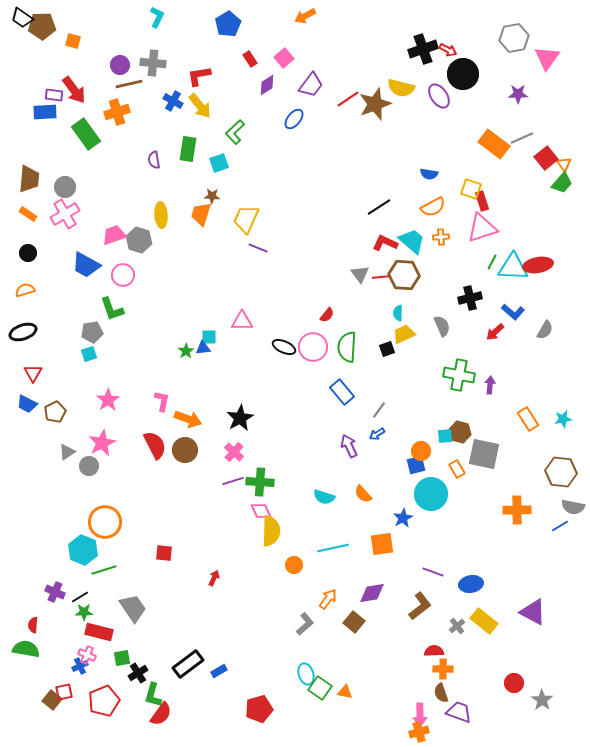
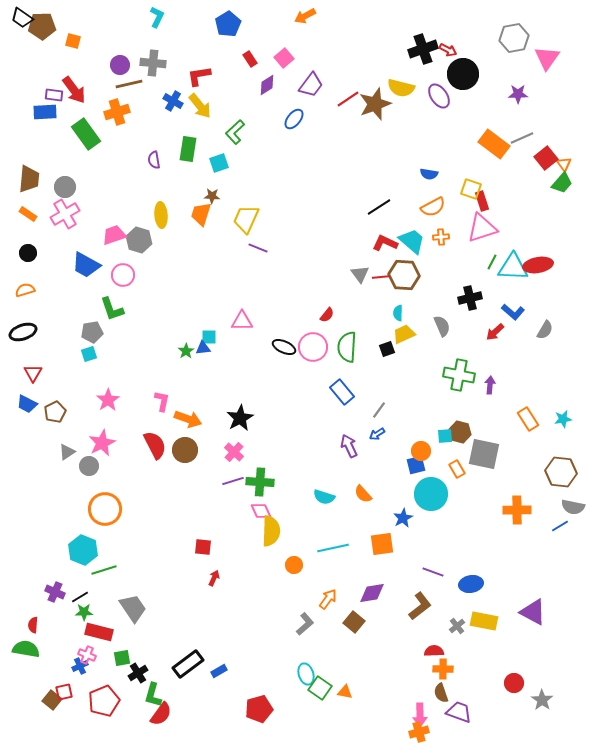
orange circle at (105, 522): moved 13 px up
red square at (164, 553): moved 39 px right, 6 px up
yellow rectangle at (484, 621): rotated 28 degrees counterclockwise
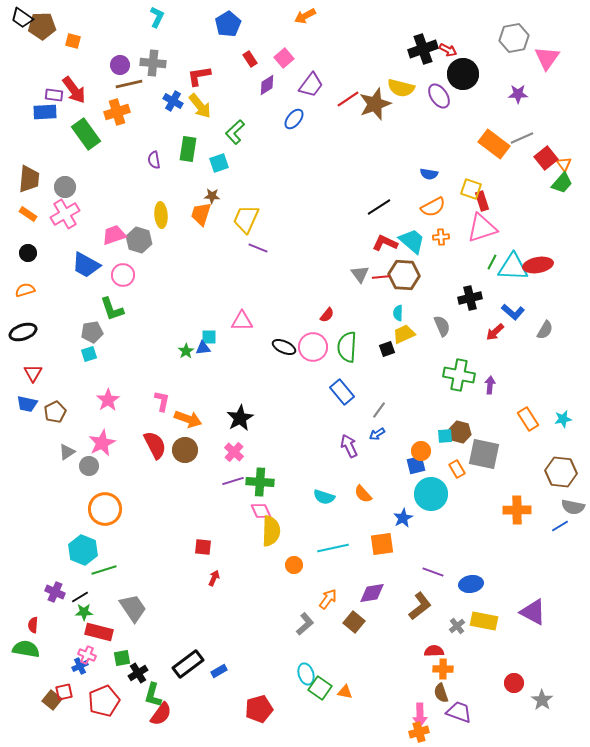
blue trapezoid at (27, 404): rotated 15 degrees counterclockwise
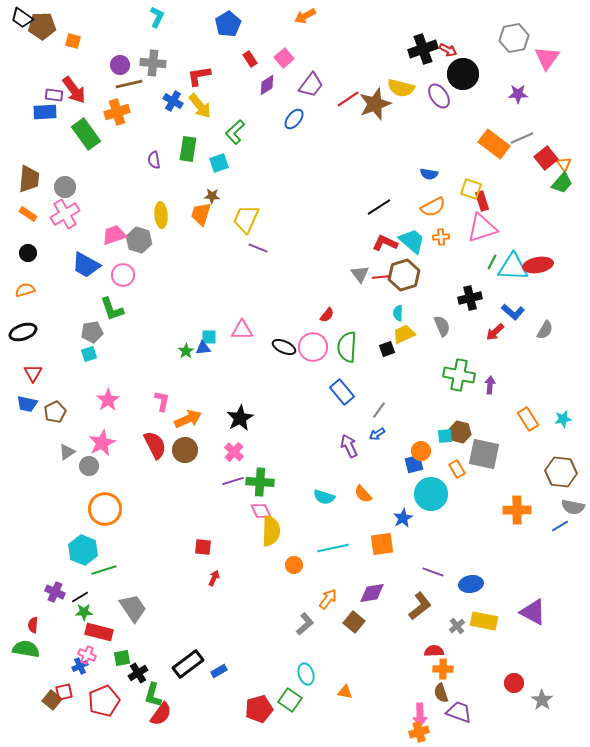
brown hexagon at (404, 275): rotated 20 degrees counterclockwise
pink triangle at (242, 321): moved 9 px down
orange arrow at (188, 419): rotated 44 degrees counterclockwise
blue square at (416, 465): moved 2 px left, 1 px up
green square at (320, 688): moved 30 px left, 12 px down
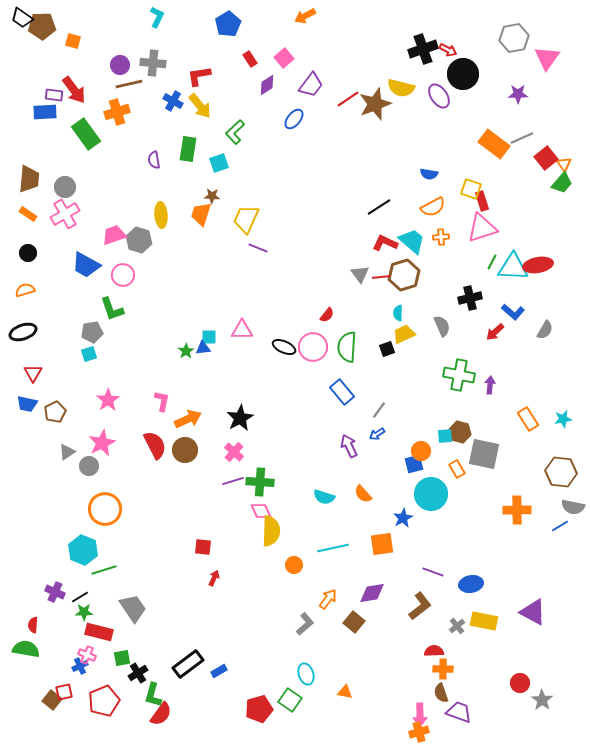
red circle at (514, 683): moved 6 px right
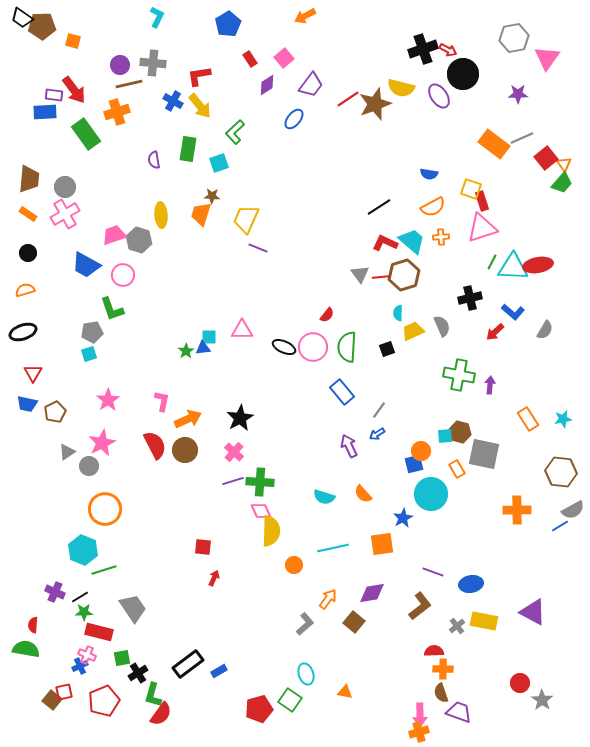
yellow trapezoid at (404, 334): moved 9 px right, 3 px up
gray semicircle at (573, 507): moved 3 px down; rotated 40 degrees counterclockwise
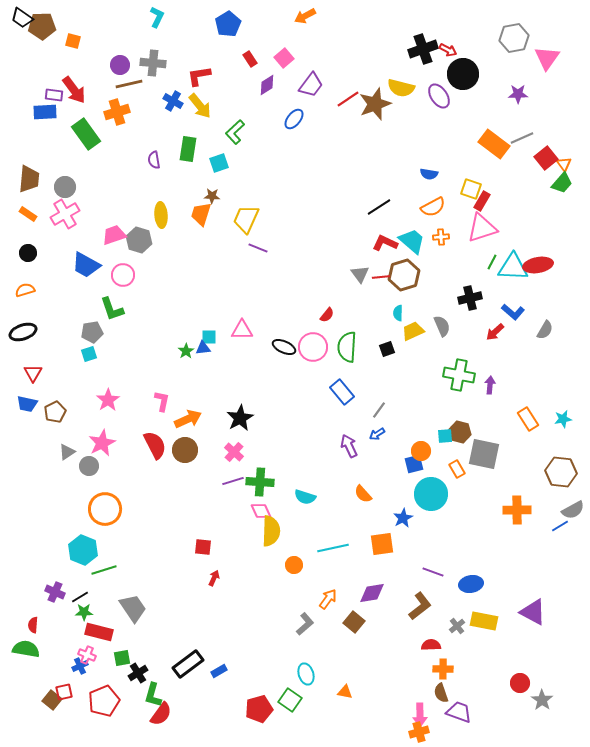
red rectangle at (482, 201): rotated 48 degrees clockwise
cyan semicircle at (324, 497): moved 19 px left
red semicircle at (434, 651): moved 3 px left, 6 px up
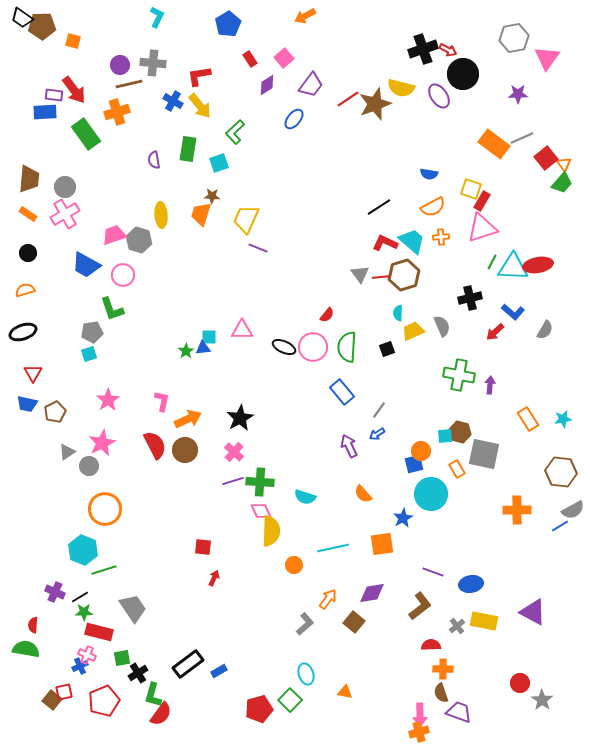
green square at (290, 700): rotated 10 degrees clockwise
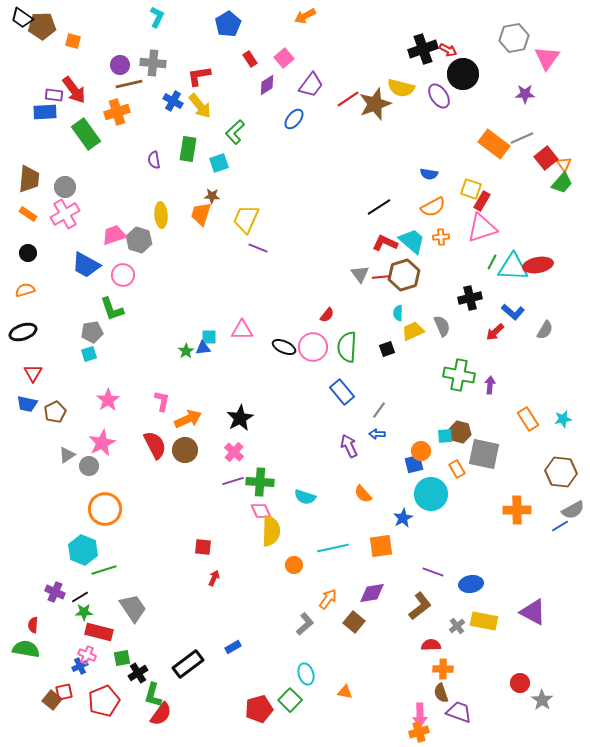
purple star at (518, 94): moved 7 px right
blue arrow at (377, 434): rotated 35 degrees clockwise
gray triangle at (67, 452): moved 3 px down
orange square at (382, 544): moved 1 px left, 2 px down
blue rectangle at (219, 671): moved 14 px right, 24 px up
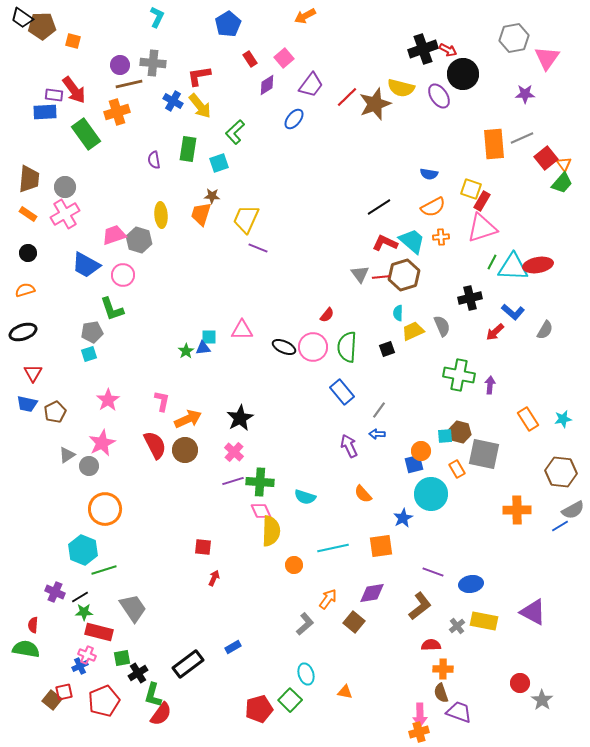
red line at (348, 99): moved 1 px left, 2 px up; rotated 10 degrees counterclockwise
orange rectangle at (494, 144): rotated 48 degrees clockwise
